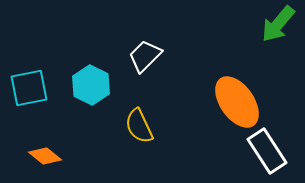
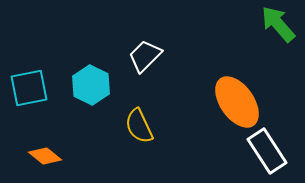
green arrow: rotated 99 degrees clockwise
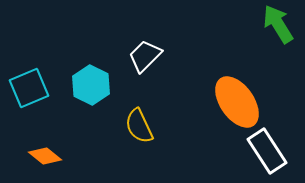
green arrow: rotated 9 degrees clockwise
cyan square: rotated 12 degrees counterclockwise
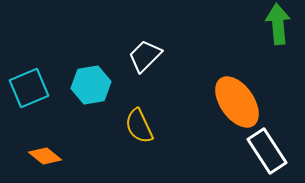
green arrow: rotated 27 degrees clockwise
cyan hexagon: rotated 24 degrees clockwise
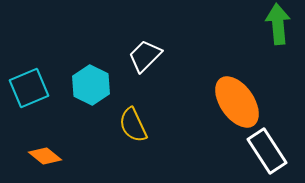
cyan hexagon: rotated 24 degrees counterclockwise
yellow semicircle: moved 6 px left, 1 px up
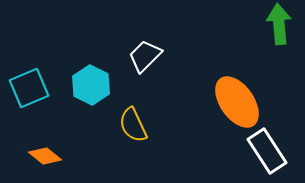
green arrow: moved 1 px right
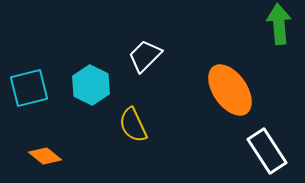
cyan square: rotated 9 degrees clockwise
orange ellipse: moved 7 px left, 12 px up
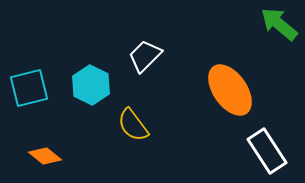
green arrow: rotated 45 degrees counterclockwise
yellow semicircle: rotated 12 degrees counterclockwise
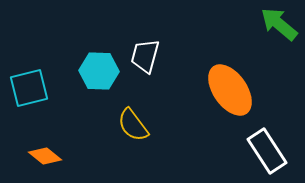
white trapezoid: rotated 30 degrees counterclockwise
cyan hexagon: moved 8 px right, 14 px up; rotated 24 degrees counterclockwise
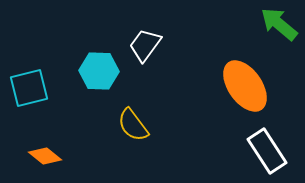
white trapezoid: moved 11 px up; rotated 21 degrees clockwise
orange ellipse: moved 15 px right, 4 px up
